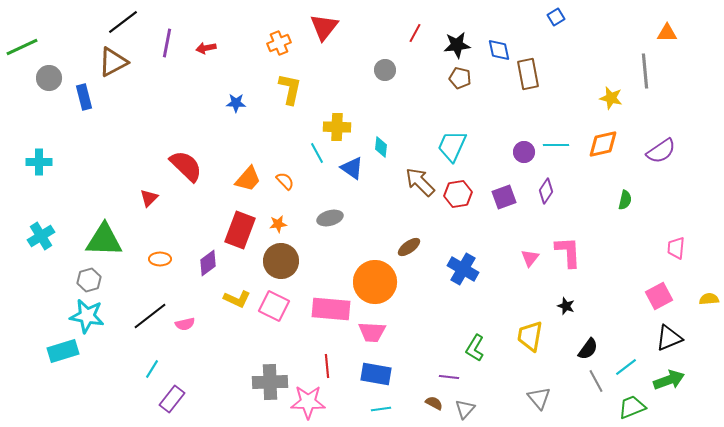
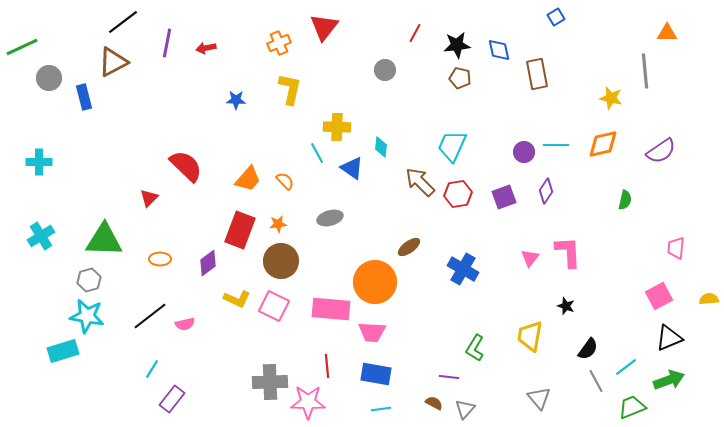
brown rectangle at (528, 74): moved 9 px right
blue star at (236, 103): moved 3 px up
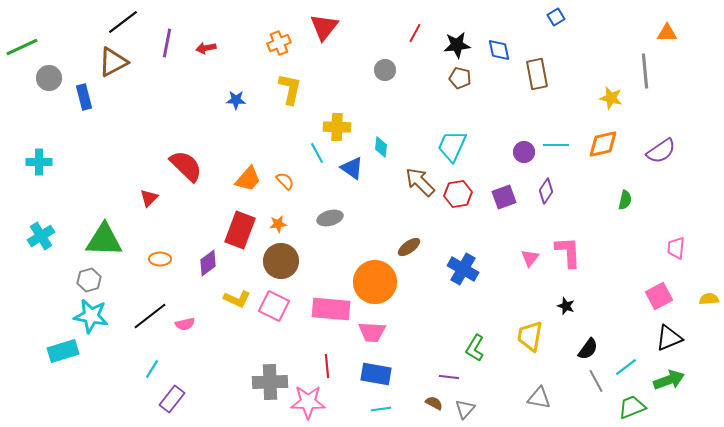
cyan star at (87, 316): moved 4 px right
gray triangle at (539, 398): rotated 40 degrees counterclockwise
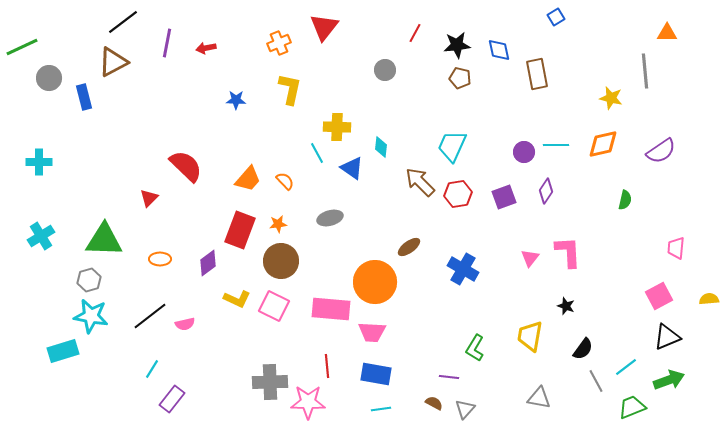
black triangle at (669, 338): moved 2 px left, 1 px up
black semicircle at (588, 349): moved 5 px left
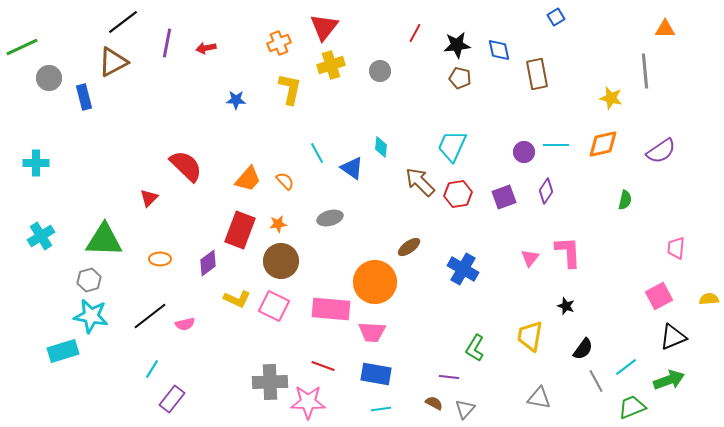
orange triangle at (667, 33): moved 2 px left, 4 px up
gray circle at (385, 70): moved 5 px left, 1 px down
yellow cross at (337, 127): moved 6 px left, 62 px up; rotated 20 degrees counterclockwise
cyan cross at (39, 162): moved 3 px left, 1 px down
black triangle at (667, 337): moved 6 px right
red line at (327, 366): moved 4 px left; rotated 65 degrees counterclockwise
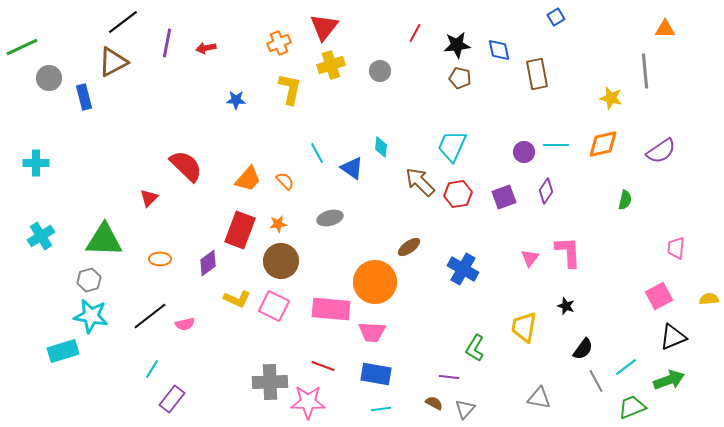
yellow trapezoid at (530, 336): moved 6 px left, 9 px up
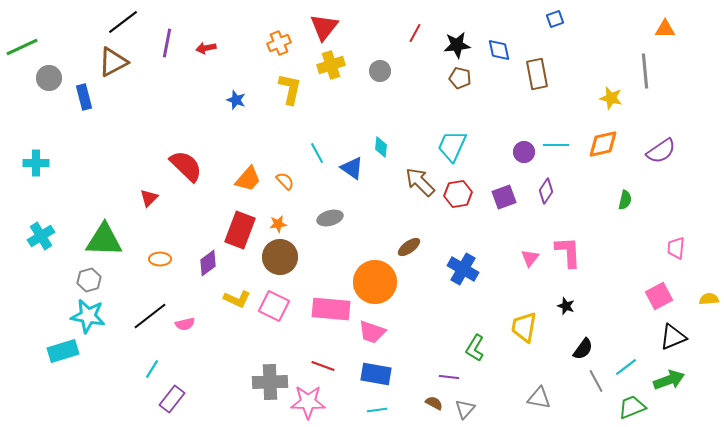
blue square at (556, 17): moved 1 px left, 2 px down; rotated 12 degrees clockwise
blue star at (236, 100): rotated 18 degrees clockwise
brown circle at (281, 261): moved 1 px left, 4 px up
cyan star at (91, 316): moved 3 px left
pink trapezoid at (372, 332): rotated 16 degrees clockwise
cyan line at (381, 409): moved 4 px left, 1 px down
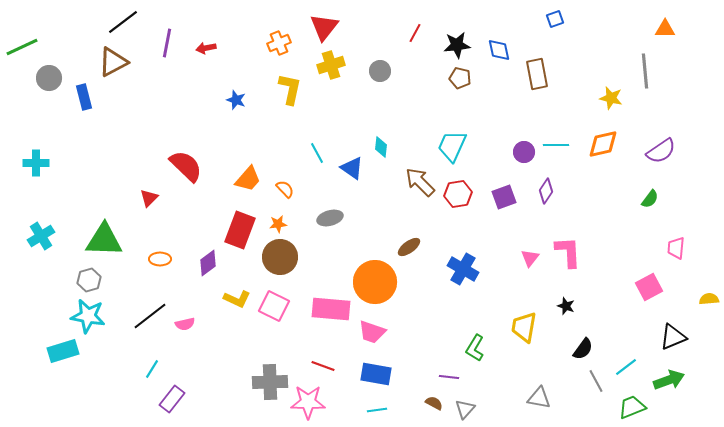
orange semicircle at (285, 181): moved 8 px down
green semicircle at (625, 200): moved 25 px right, 1 px up; rotated 24 degrees clockwise
pink square at (659, 296): moved 10 px left, 9 px up
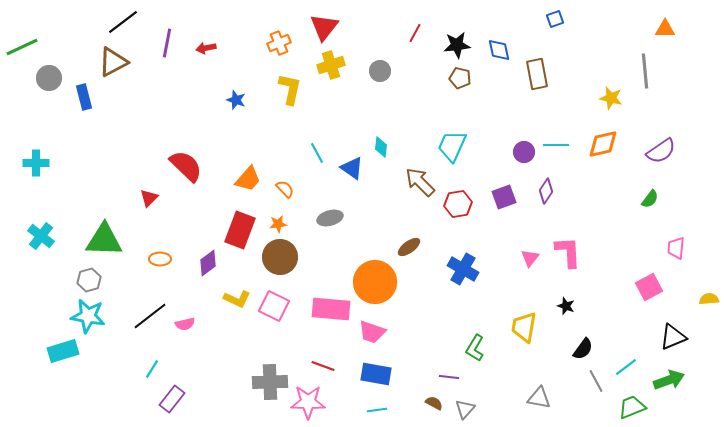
red hexagon at (458, 194): moved 10 px down
cyan cross at (41, 236): rotated 20 degrees counterclockwise
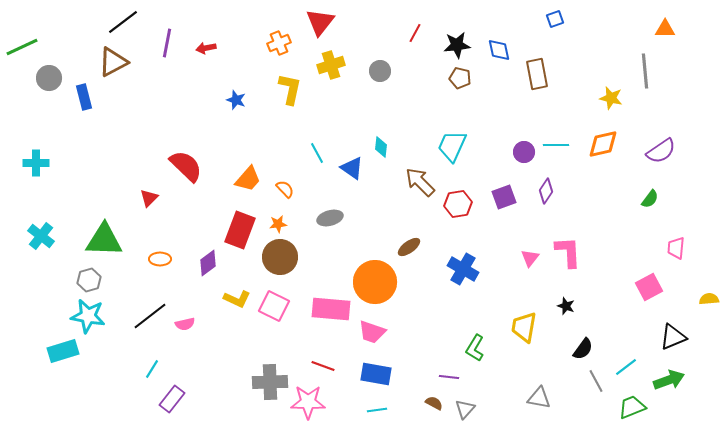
red triangle at (324, 27): moved 4 px left, 5 px up
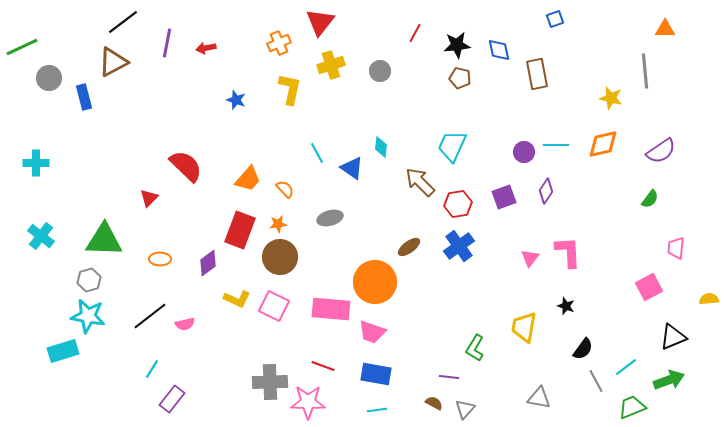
blue cross at (463, 269): moved 4 px left, 23 px up; rotated 24 degrees clockwise
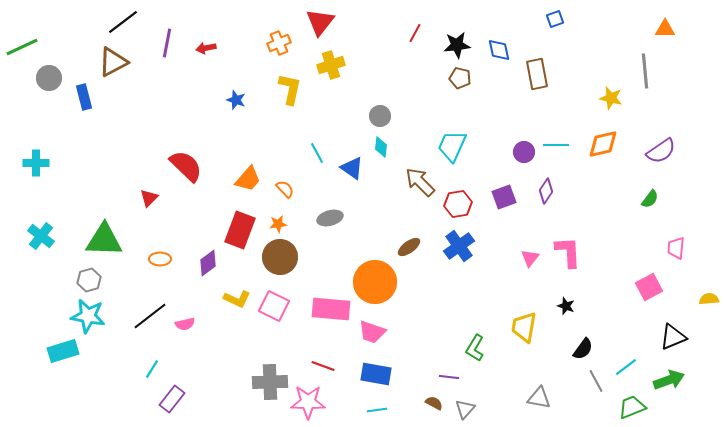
gray circle at (380, 71): moved 45 px down
